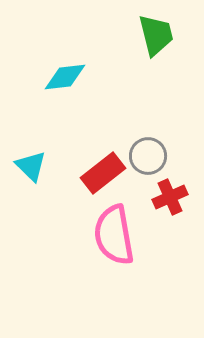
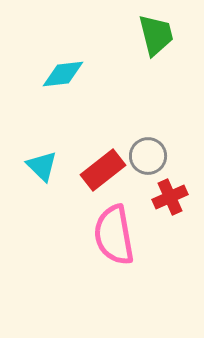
cyan diamond: moved 2 px left, 3 px up
cyan triangle: moved 11 px right
red rectangle: moved 3 px up
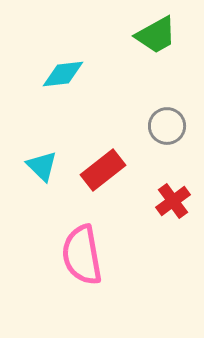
green trapezoid: rotated 75 degrees clockwise
gray circle: moved 19 px right, 30 px up
red cross: moved 3 px right, 4 px down; rotated 12 degrees counterclockwise
pink semicircle: moved 32 px left, 20 px down
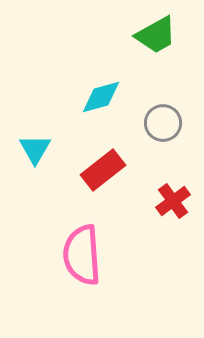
cyan diamond: moved 38 px right, 23 px down; rotated 9 degrees counterclockwise
gray circle: moved 4 px left, 3 px up
cyan triangle: moved 7 px left, 17 px up; rotated 16 degrees clockwise
pink semicircle: rotated 6 degrees clockwise
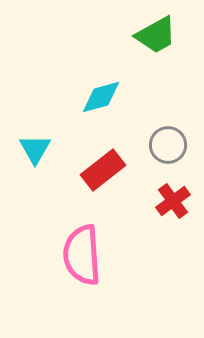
gray circle: moved 5 px right, 22 px down
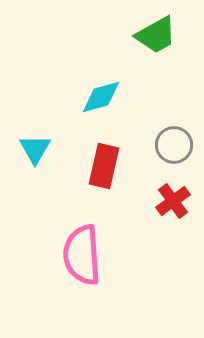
gray circle: moved 6 px right
red rectangle: moved 1 px right, 4 px up; rotated 39 degrees counterclockwise
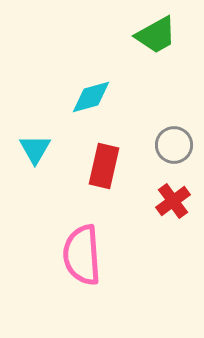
cyan diamond: moved 10 px left
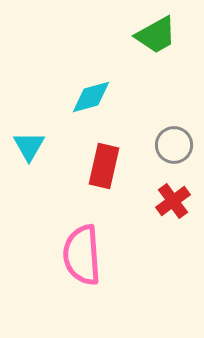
cyan triangle: moved 6 px left, 3 px up
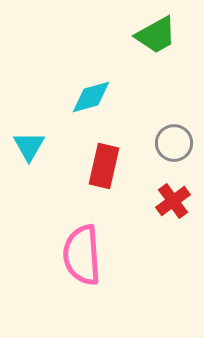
gray circle: moved 2 px up
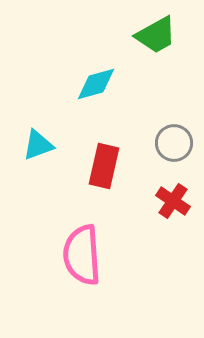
cyan diamond: moved 5 px right, 13 px up
cyan triangle: moved 9 px right, 1 px up; rotated 40 degrees clockwise
red cross: rotated 20 degrees counterclockwise
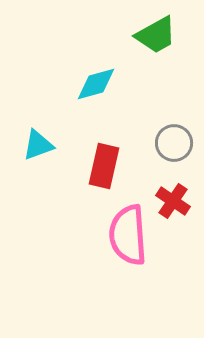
pink semicircle: moved 46 px right, 20 px up
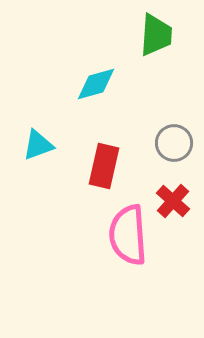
green trapezoid: rotated 57 degrees counterclockwise
red cross: rotated 8 degrees clockwise
